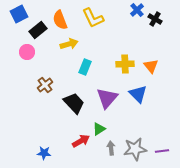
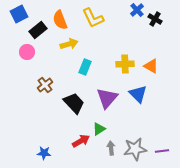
orange triangle: rotated 21 degrees counterclockwise
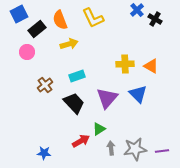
black rectangle: moved 1 px left, 1 px up
cyan rectangle: moved 8 px left, 9 px down; rotated 49 degrees clockwise
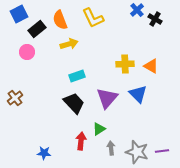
brown cross: moved 30 px left, 13 px down
red arrow: rotated 54 degrees counterclockwise
gray star: moved 2 px right, 3 px down; rotated 25 degrees clockwise
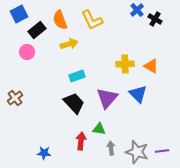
yellow L-shape: moved 1 px left, 2 px down
black rectangle: moved 1 px down
green triangle: rotated 40 degrees clockwise
